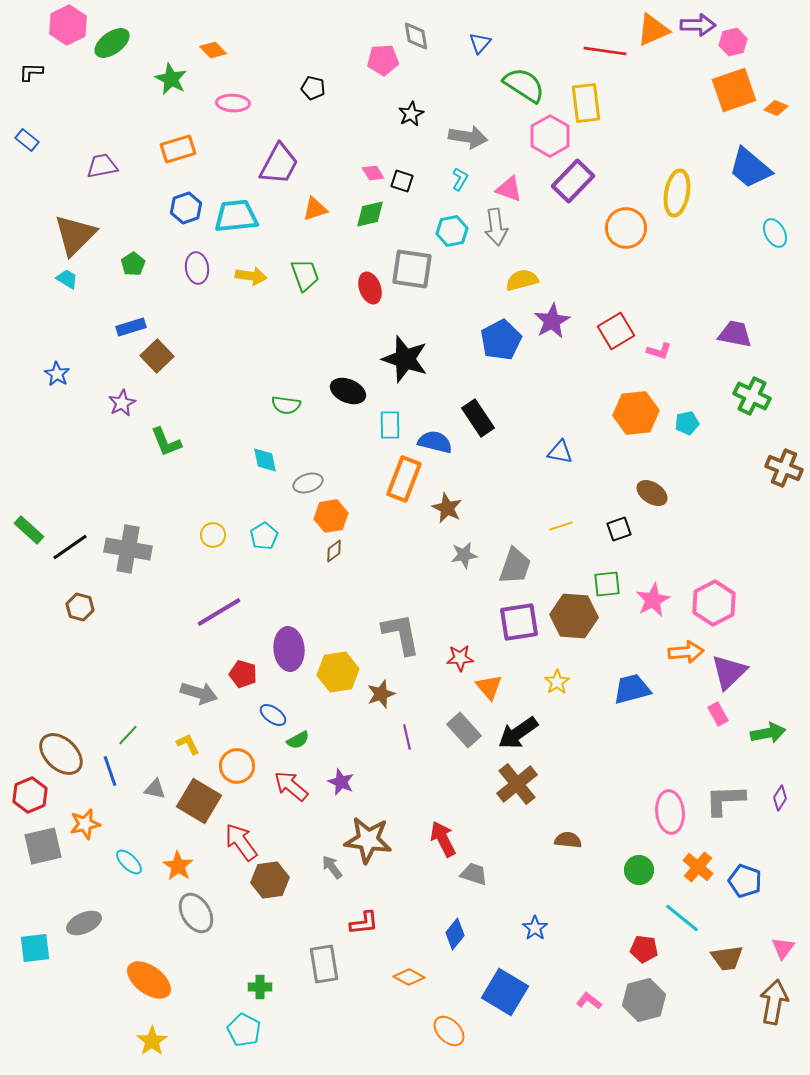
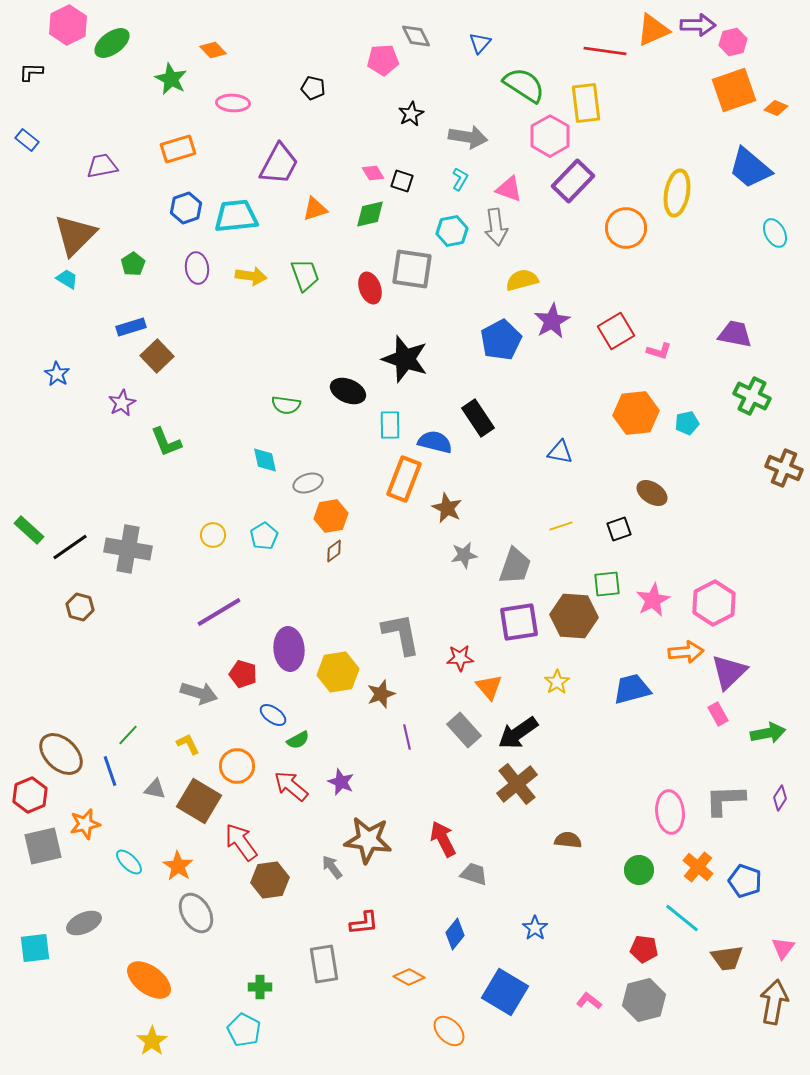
gray diamond at (416, 36): rotated 16 degrees counterclockwise
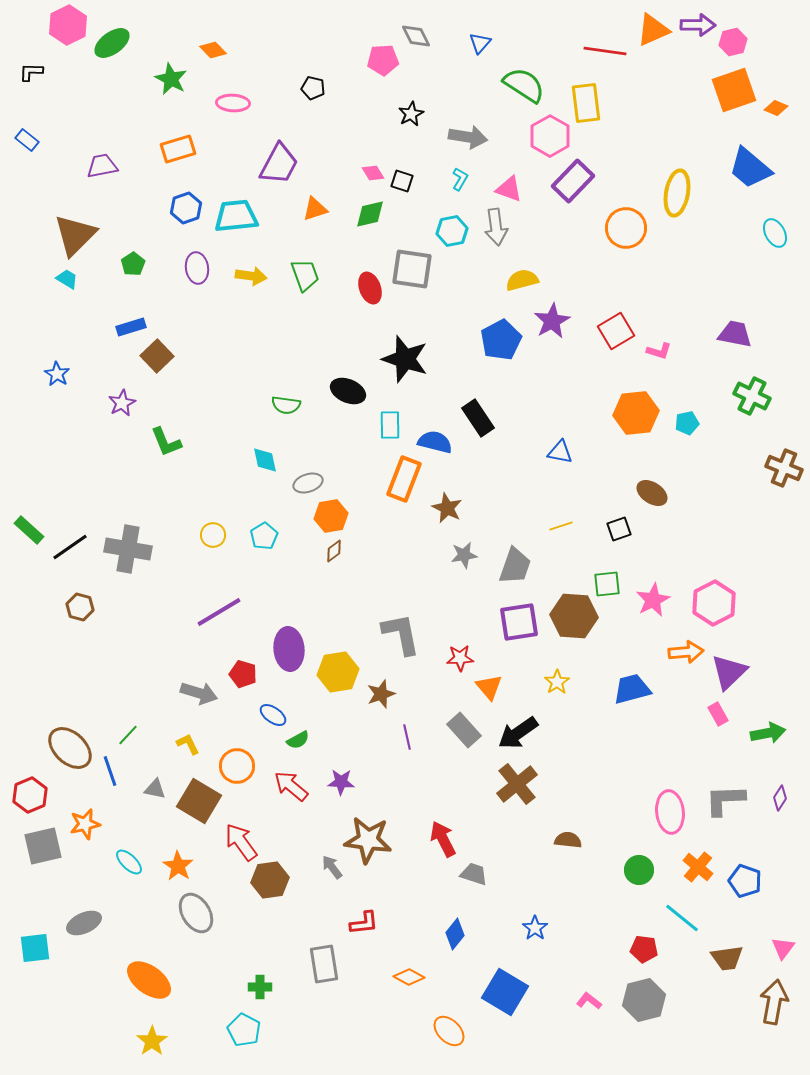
brown ellipse at (61, 754): moved 9 px right, 6 px up
purple star at (341, 782): rotated 20 degrees counterclockwise
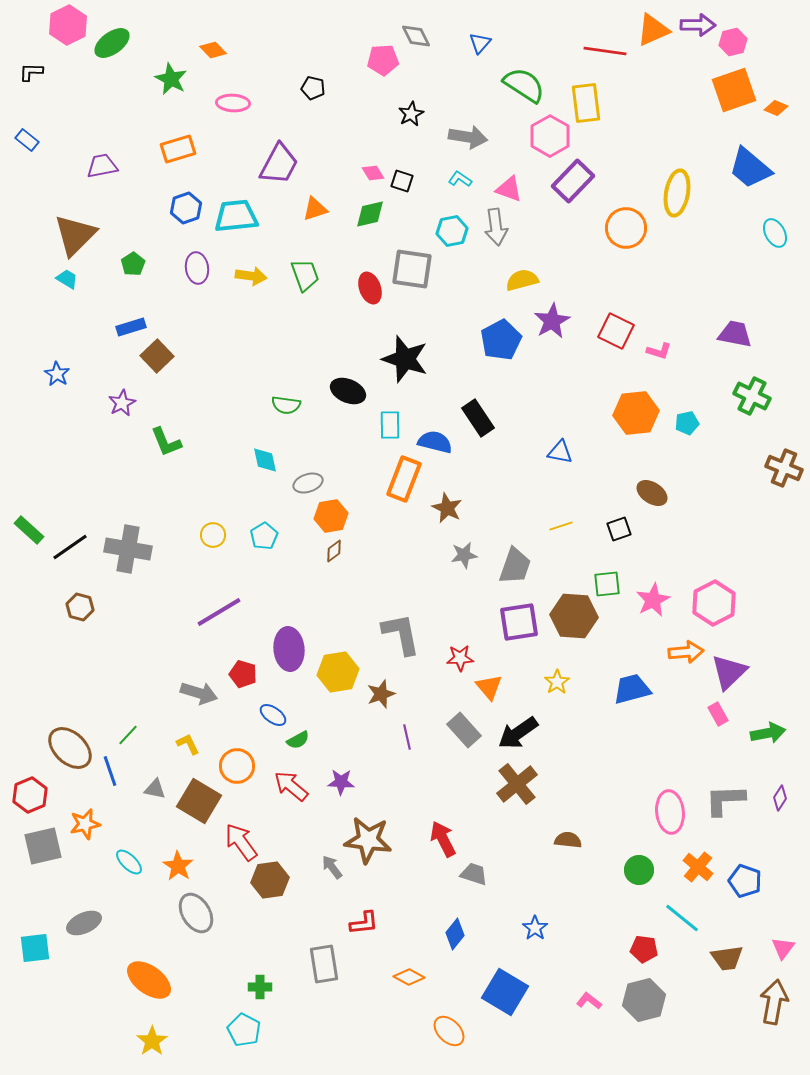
cyan L-shape at (460, 179): rotated 85 degrees counterclockwise
red square at (616, 331): rotated 33 degrees counterclockwise
